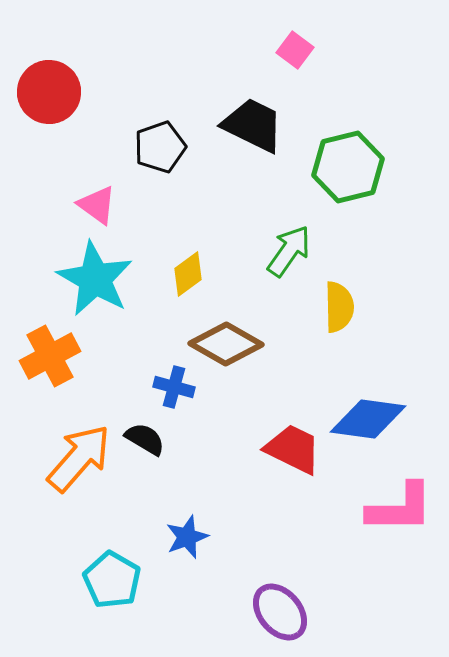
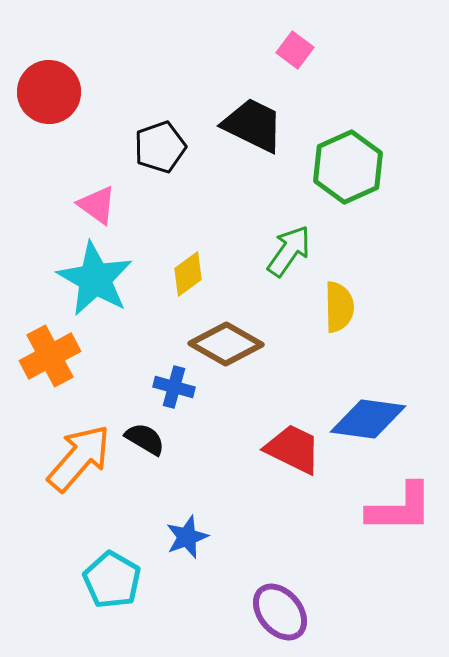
green hexagon: rotated 10 degrees counterclockwise
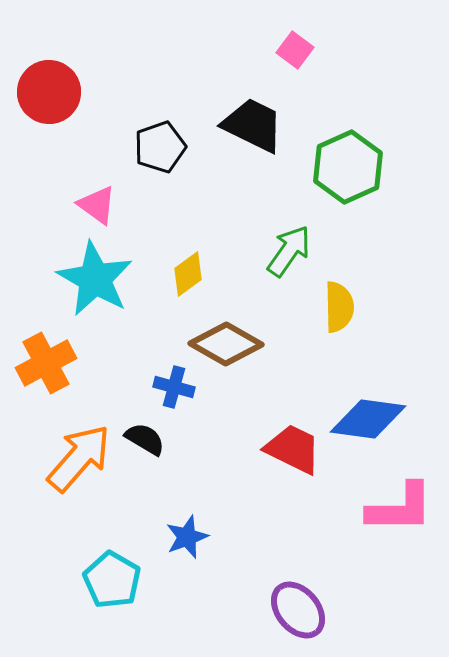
orange cross: moved 4 px left, 7 px down
purple ellipse: moved 18 px right, 2 px up
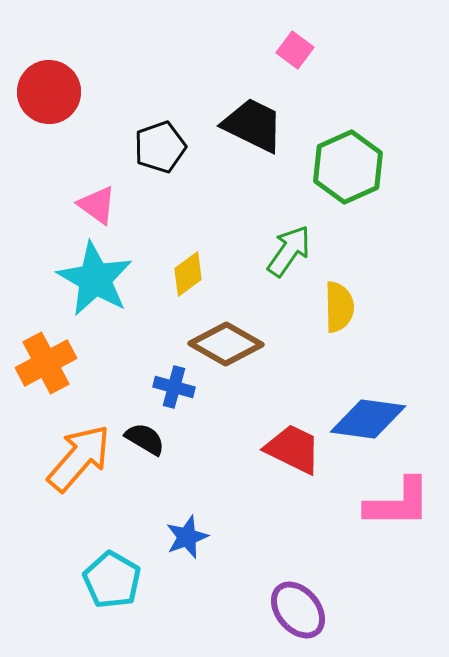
pink L-shape: moved 2 px left, 5 px up
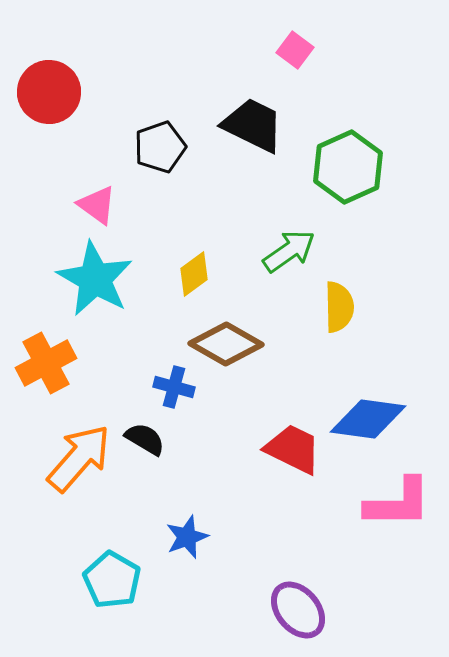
green arrow: rotated 20 degrees clockwise
yellow diamond: moved 6 px right
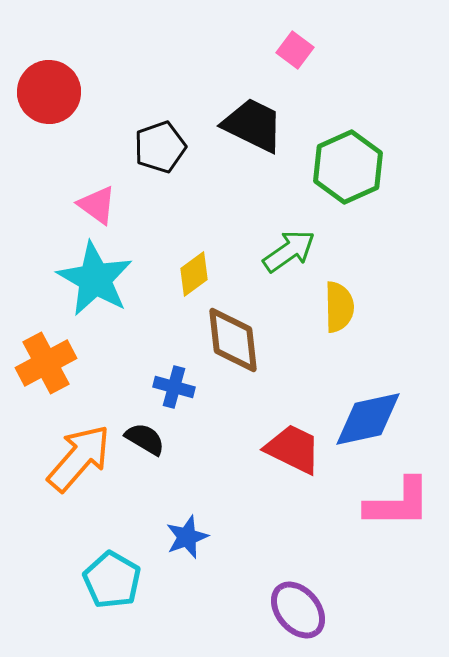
brown diamond: moved 7 px right, 4 px up; rotated 54 degrees clockwise
blue diamond: rotated 20 degrees counterclockwise
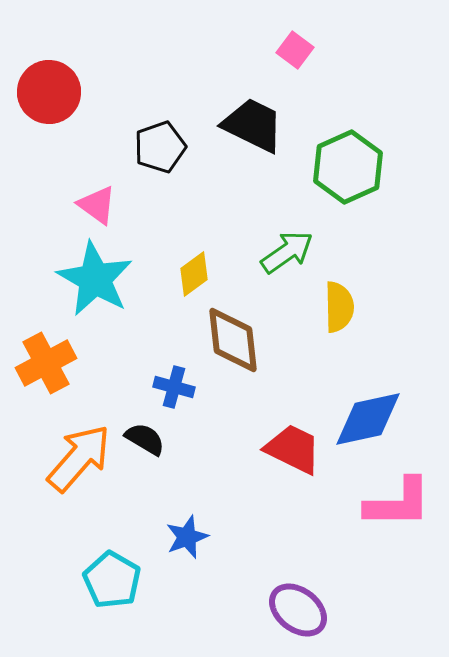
green arrow: moved 2 px left, 1 px down
purple ellipse: rotated 12 degrees counterclockwise
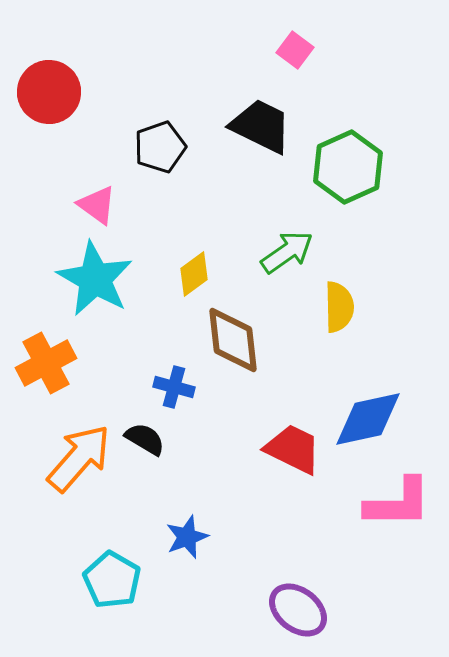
black trapezoid: moved 8 px right, 1 px down
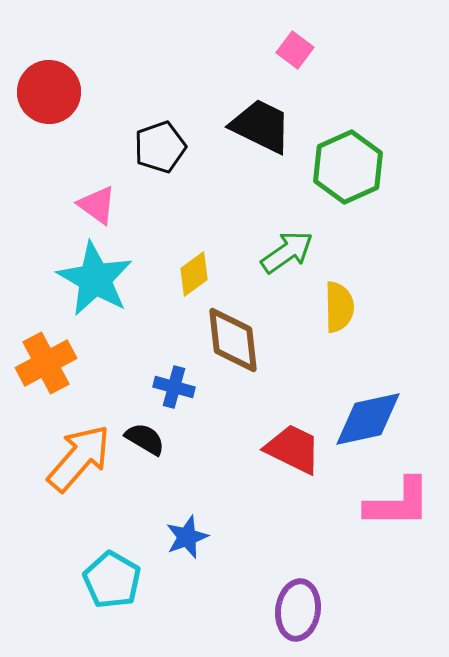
purple ellipse: rotated 60 degrees clockwise
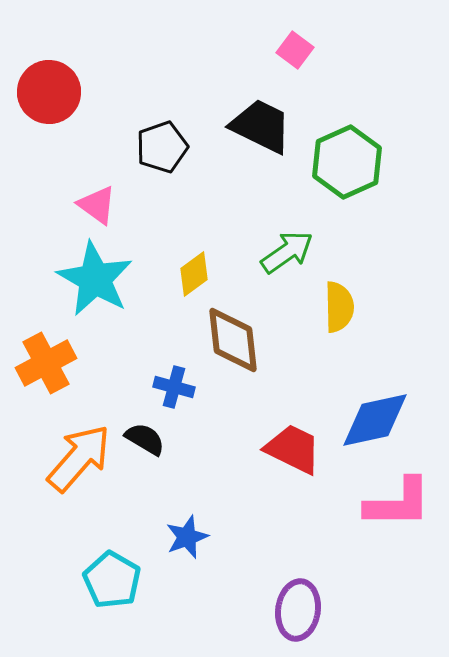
black pentagon: moved 2 px right
green hexagon: moved 1 px left, 5 px up
blue diamond: moved 7 px right, 1 px down
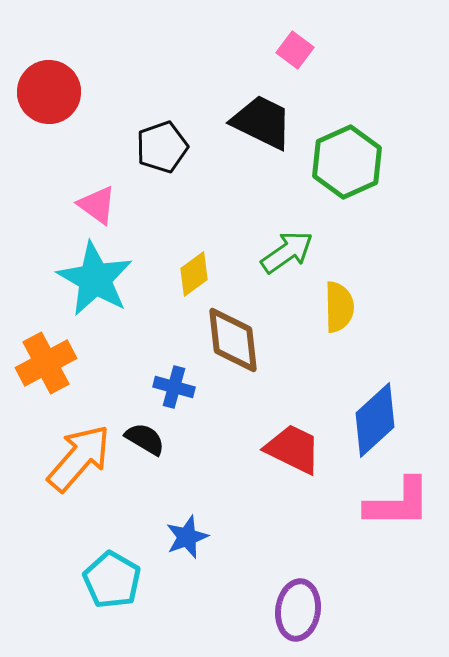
black trapezoid: moved 1 px right, 4 px up
blue diamond: rotated 30 degrees counterclockwise
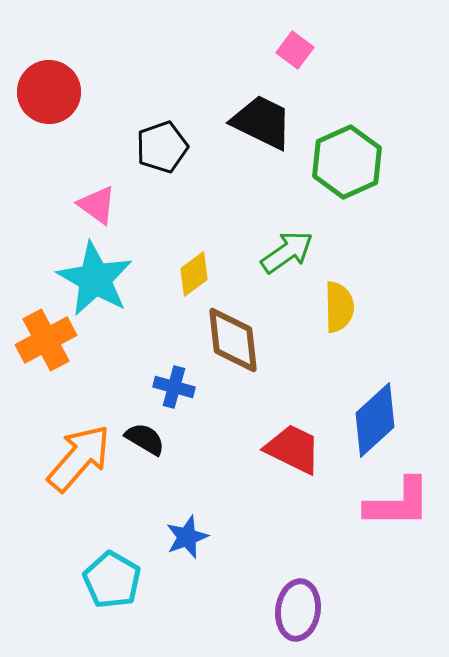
orange cross: moved 23 px up
